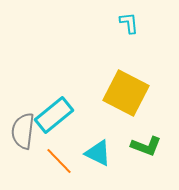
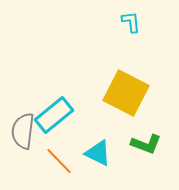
cyan L-shape: moved 2 px right, 1 px up
green L-shape: moved 2 px up
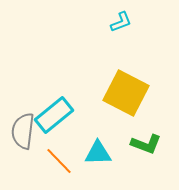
cyan L-shape: moved 10 px left; rotated 75 degrees clockwise
cyan triangle: rotated 28 degrees counterclockwise
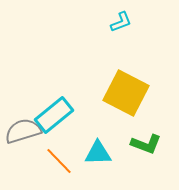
gray semicircle: rotated 66 degrees clockwise
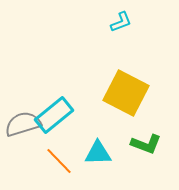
gray semicircle: moved 7 px up
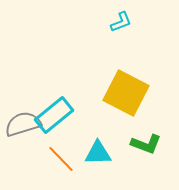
orange line: moved 2 px right, 2 px up
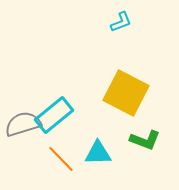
green L-shape: moved 1 px left, 4 px up
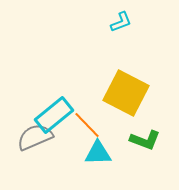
gray semicircle: moved 12 px right, 13 px down; rotated 6 degrees counterclockwise
orange line: moved 26 px right, 34 px up
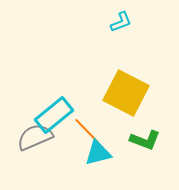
orange line: moved 6 px down
cyan triangle: rotated 12 degrees counterclockwise
